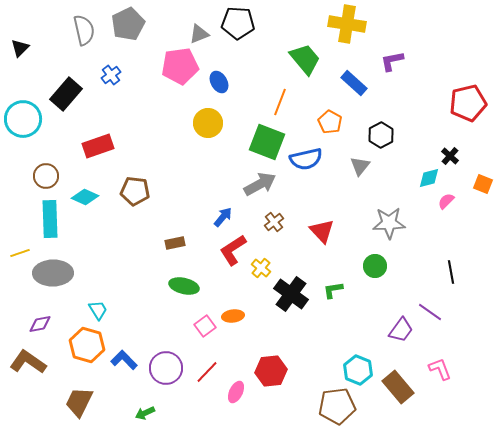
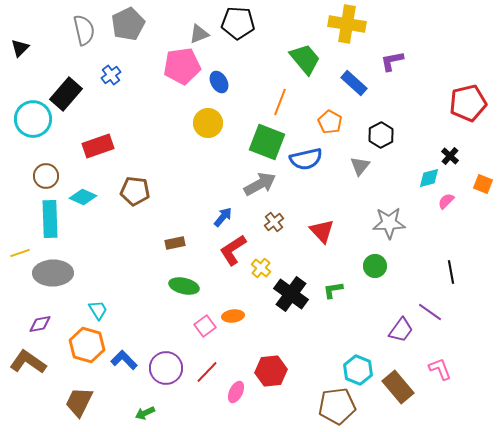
pink pentagon at (180, 66): moved 2 px right
cyan circle at (23, 119): moved 10 px right
cyan diamond at (85, 197): moved 2 px left
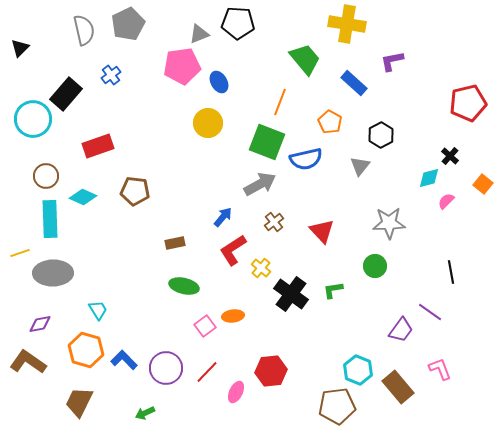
orange square at (483, 184): rotated 18 degrees clockwise
orange hexagon at (87, 345): moved 1 px left, 5 px down
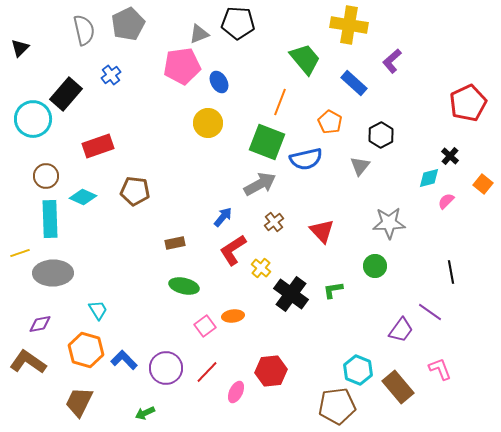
yellow cross at (347, 24): moved 2 px right, 1 px down
purple L-shape at (392, 61): rotated 30 degrees counterclockwise
red pentagon at (468, 103): rotated 12 degrees counterclockwise
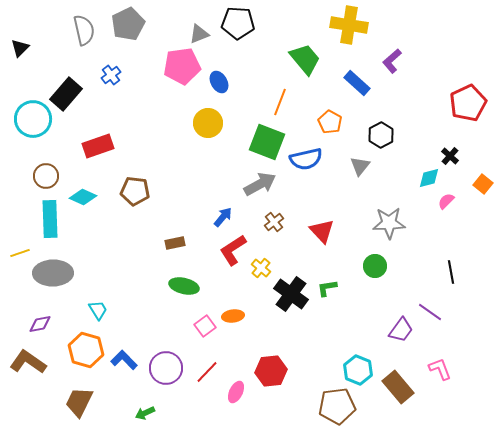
blue rectangle at (354, 83): moved 3 px right
green L-shape at (333, 290): moved 6 px left, 2 px up
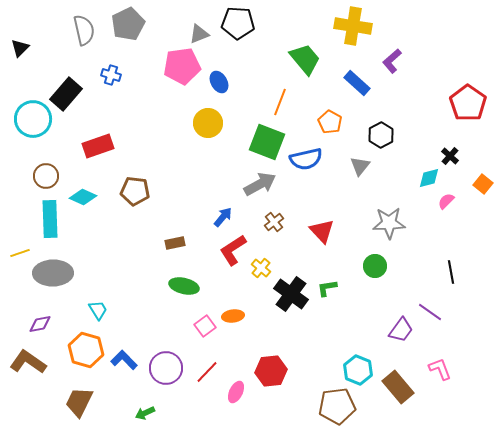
yellow cross at (349, 25): moved 4 px right, 1 px down
blue cross at (111, 75): rotated 36 degrees counterclockwise
red pentagon at (468, 103): rotated 12 degrees counterclockwise
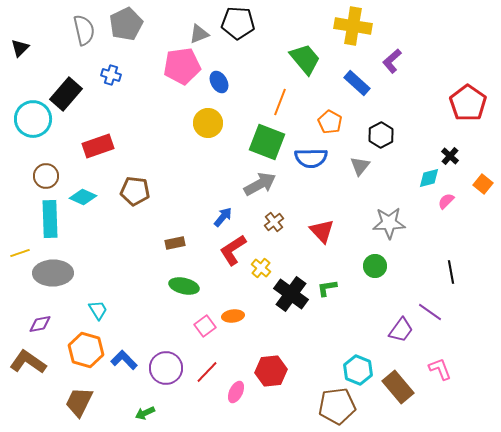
gray pentagon at (128, 24): moved 2 px left
blue semicircle at (306, 159): moved 5 px right, 1 px up; rotated 12 degrees clockwise
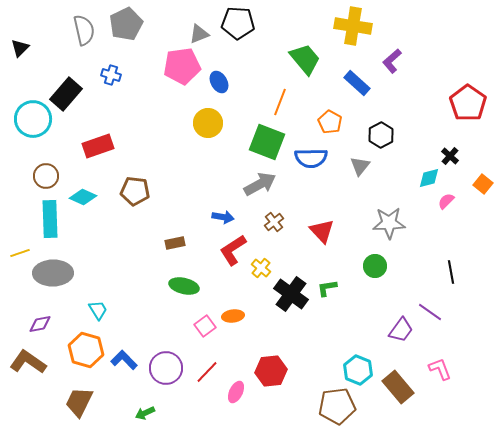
blue arrow at (223, 217): rotated 60 degrees clockwise
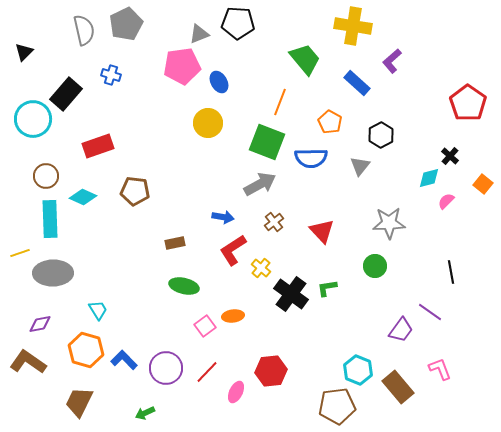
black triangle at (20, 48): moved 4 px right, 4 px down
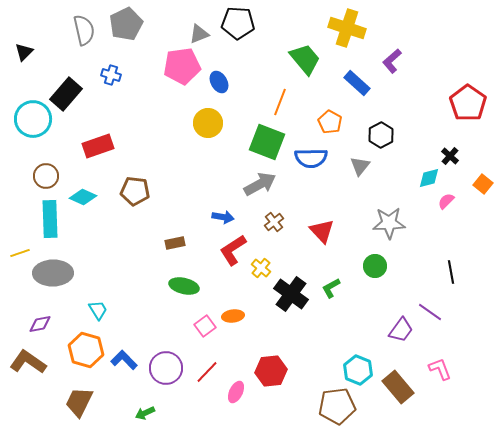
yellow cross at (353, 26): moved 6 px left, 2 px down; rotated 9 degrees clockwise
green L-shape at (327, 288): moved 4 px right; rotated 20 degrees counterclockwise
